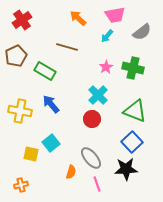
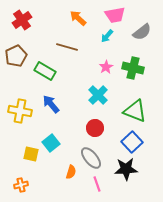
red circle: moved 3 px right, 9 px down
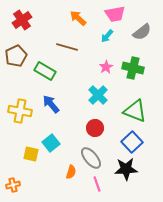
pink trapezoid: moved 1 px up
orange cross: moved 8 px left
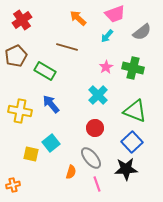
pink trapezoid: rotated 10 degrees counterclockwise
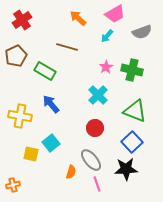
pink trapezoid: rotated 10 degrees counterclockwise
gray semicircle: rotated 18 degrees clockwise
green cross: moved 1 px left, 2 px down
yellow cross: moved 5 px down
gray ellipse: moved 2 px down
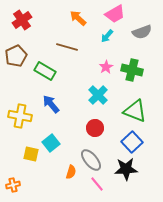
pink line: rotated 21 degrees counterclockwise
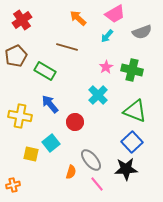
blue arrow: moved 1 px left
red circle: moved 20 px left, 6 px up
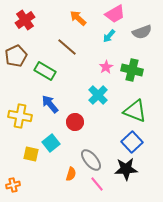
red cross: moved 3 px right
cyan arrow: moved 2 px right
brown line: rotated 25 degrees clockwise
orange semicircle: moved 2 px down
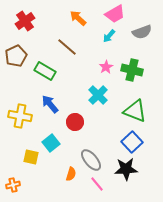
red cross: moved 1 px down
yellow square: moved 3 px down
